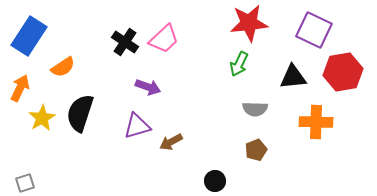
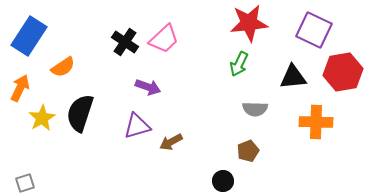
brown pentagon: moved 8 px left, 1 px down
black circle: moved 8 px right
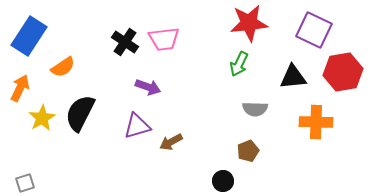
pink trapezoid: rotated 36 degrees clockwise
black semicircle: rotated 9 degrees clockwise
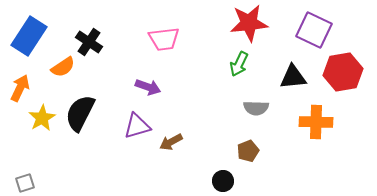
black cross: moved 36 px left
gray semicircle: moved 1 px right, 1 px up
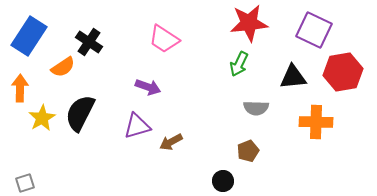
pink trapezoid: rotated 40 degrees clockwise
orange arrow: rotated 24 degrees counterclockwise
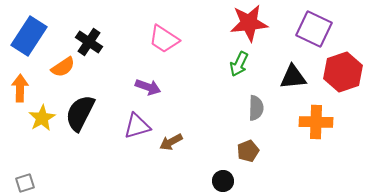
purple square: moved 1 px up
red hexagon: rotated 9 degrees counterclockwise
gray semicircle: rotated 90 degrees counterclockwise
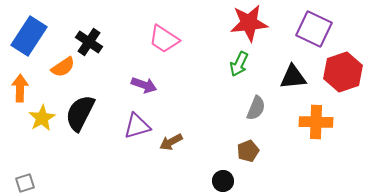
purple arrow: moved 4 px left, 2 px up
gray semicircle: rotated 20 degrees clockwise
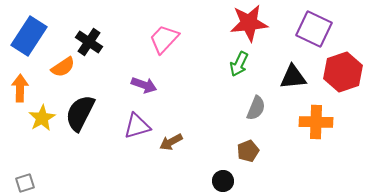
pink trapezoid: rotated 100 degrees clockwise
